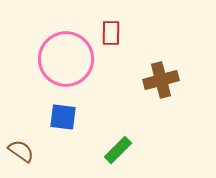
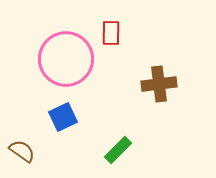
brown cross: moved 2 px left, 4 px down; rotated 8 degrees clockwise
blue square: rotated 32 degrees counterclockwise
brown semicircle: moved 1 px right
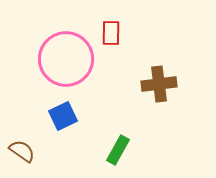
blue square: moved 1 px up
green rectangle: rotated 16 degrees counterclockwise
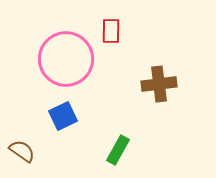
red rectangle: moved 2 px up
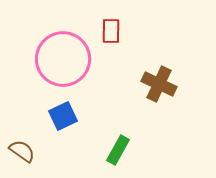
pink circle: moved 3 px left
brown cross: rotated 32 degrees clockwise
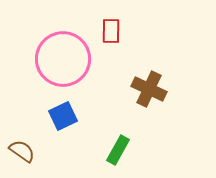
brown cross: moved 10 px left, 5 px down
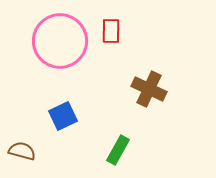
pink circle: moved 3 px left, 18 px up
brown semicircle: rotated 20 degrees counterclockwise
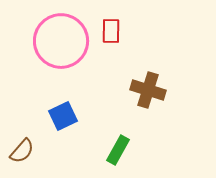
pink circle: moved 1 px right
brown cross: moved 1 px left, 1 px down; rotated 8 degrees counterclockwise
brown semicircle: rotated 116 degrees clockwise
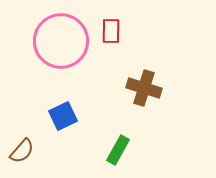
brown cross: moved 4 px left, 2 px up
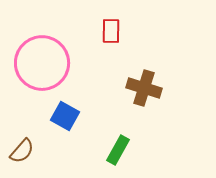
pink circle: moved 19 px left, 22 px down
blue square: moved 2 px right; rotated 36 degrees counterclockwise
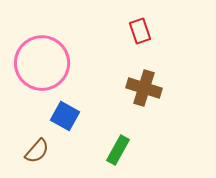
red rectangle: moved 29 px right; rotated 20 degrees counterclockwise
brown semicircle: moved 15 px right
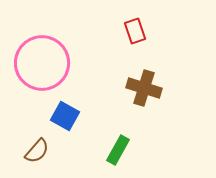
red rectangle: moved 5 px left
